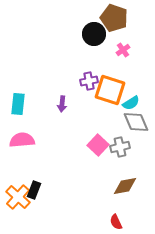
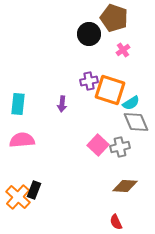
black circle: moved 5 px left
brown diamond: rotated 15 degrees clockwise
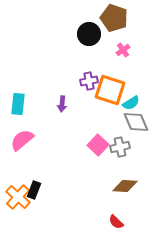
pink semicircle: rotated 35 degrees counterclockwise
red semicircle: rotated 21 degrees counterclockwise
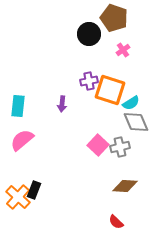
cyan rectangle: moved 2 px down
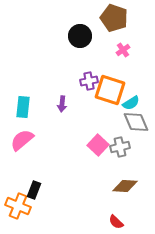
black circle: moved 9 px left, 2 px down
cyan rectangle: moved 5 px right, 1 px down
orange cross: moved 9 px down; rotated 20 degrees counterclockwise
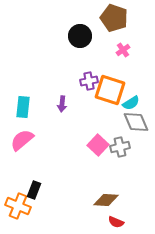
brown diamond: moved 19 px left, 14 px down
red semicircle: rotated 21 degrees counterclockwise
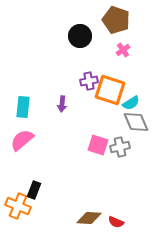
brown pentagon: moved 2 px right, 2 px down
pink square: rotated 25 degrees counterclockwise
brown diamond: moved 17 px left, 18 px down
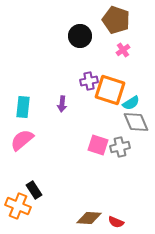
black rectangle: rotated 54 degrees counterclockwise
